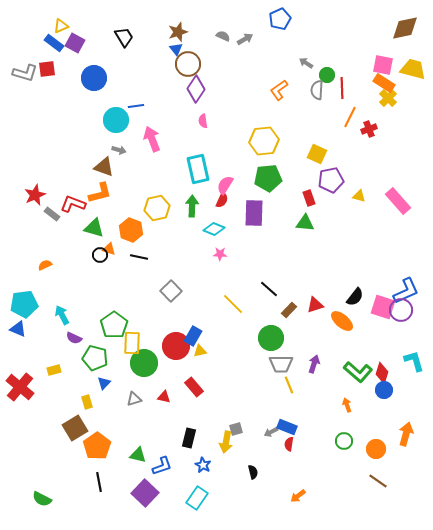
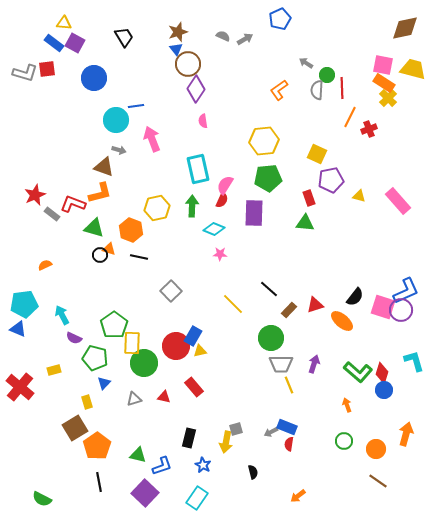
yellow triangle at (61, 26): moved 3 px right, 3 px up; rotated 28 degrees clockwise
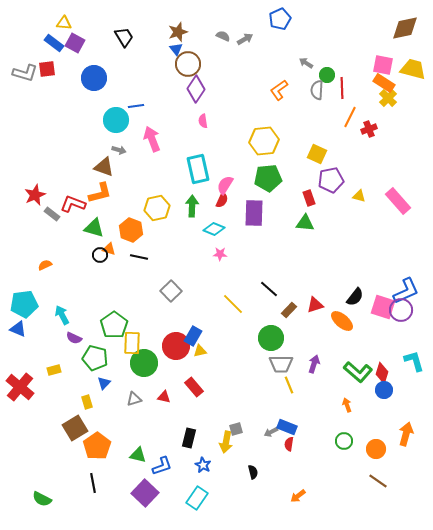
black line at (99, 482): moved 6 px left, 1 px down
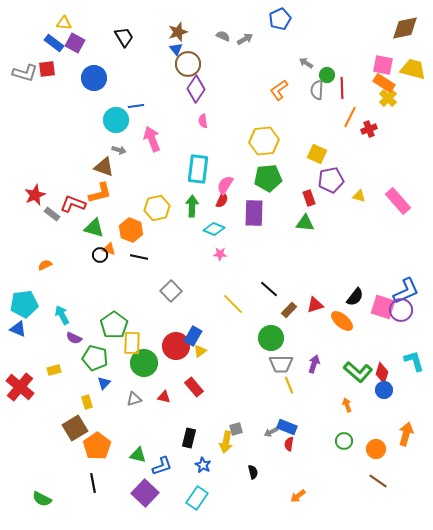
cyan rectangle at (198, 169): rotated 20 degrees clockwise
yellow triangle at (200, 351): rotated 24 degrees counterclockwise
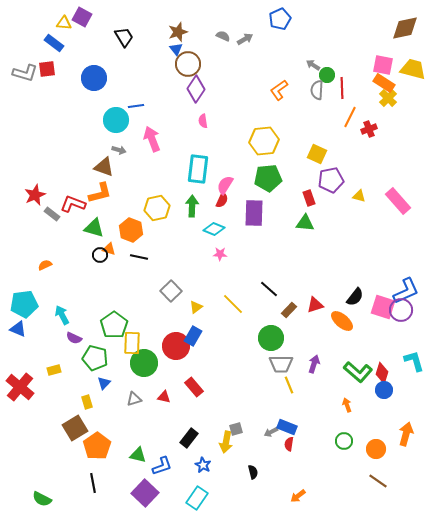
purple square at (75, 43): moved 7 px right, 26 px up
gray arrow at (306, 63): moved 7 px right, 2 px down
yellow triangle at (200, 351): moved 4 px left, 44 px up
black rectangle at (189, 438): rotated 24 degrees clockwise
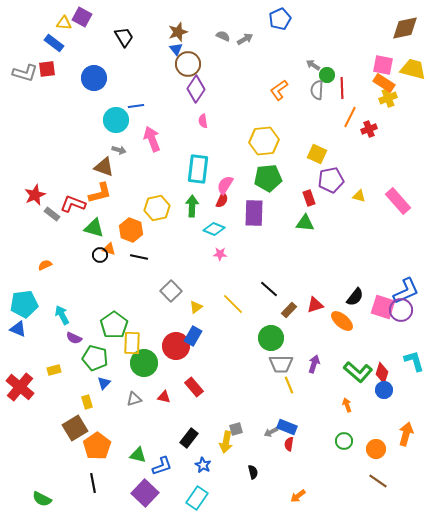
yellow cross at (388, 98): rotated 24 degrees clockwise
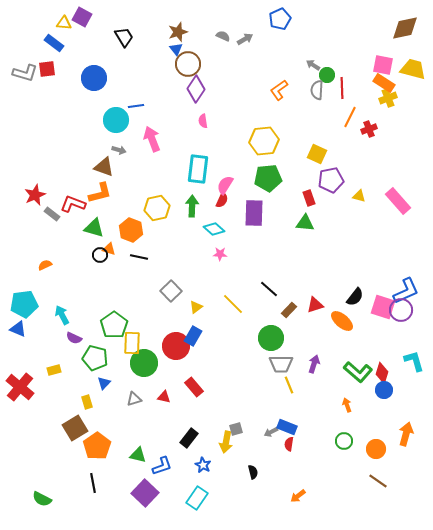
cyan diamond at (214, 229): rotated 20 degrees clockwise
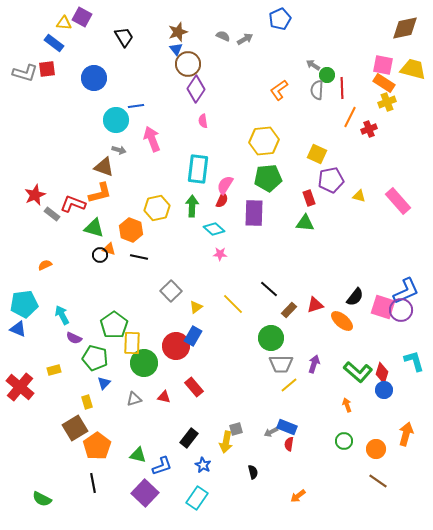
yellow cross at (388, 98): moved 1 px left, 4 px down
yellow line at (289, 385): rotated 72 degrees clockwise
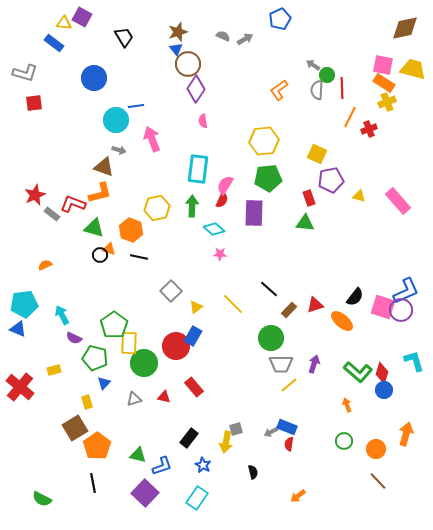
red square at (47, 69): moved 13 px left, 34 px down
yellow rectangle at (132, 343): moved 3 px left
brown line at (378, 481): rotated 12 degrees clockwise
